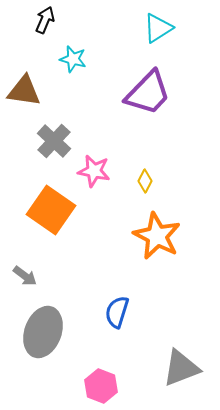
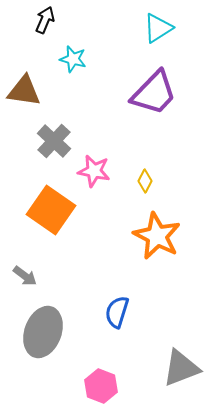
purple trapezoid: moved 6 px right
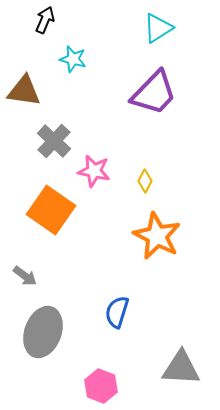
gray triangle: rotated 24 degrees clockwise
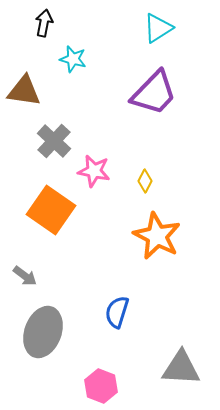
black arrow: moved 1 px left, 3 px down; rotated 12 degrees counterclockwise
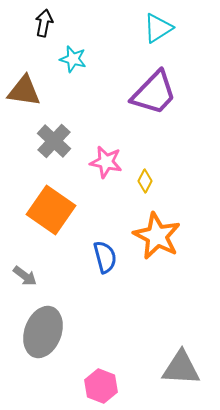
pink star: moved 12 px right, 9 px up
blue semicircle: moved 12 px left, 55 px up; rotated 148 degrees clockwise
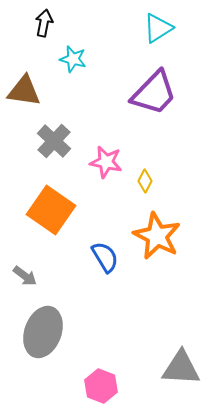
blue semicircle: rotated 16 degrees counterclockwise
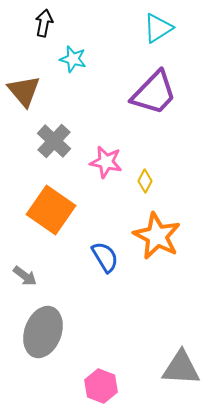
brown triangle: rotated 42 degrees clockwise
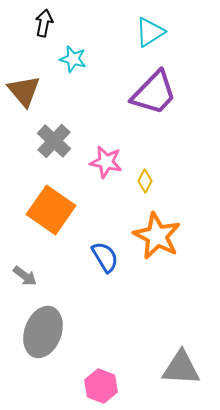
cyan triangle: moved 8 px left, 4 px down
